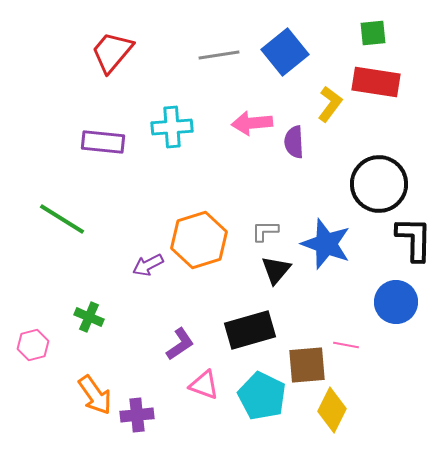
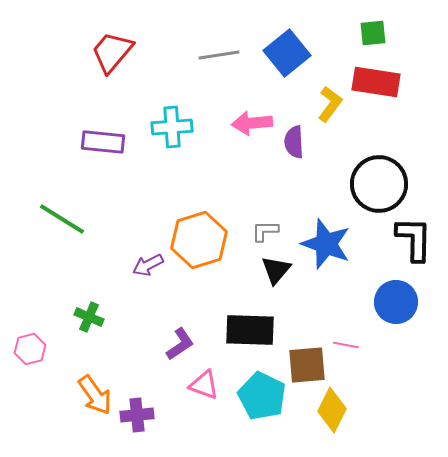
blue square: moved 2 px right, 1 px down
black rectangle: rotated 18 degrees clockwise
pink hexagon: moved 3 px left, 4 px down
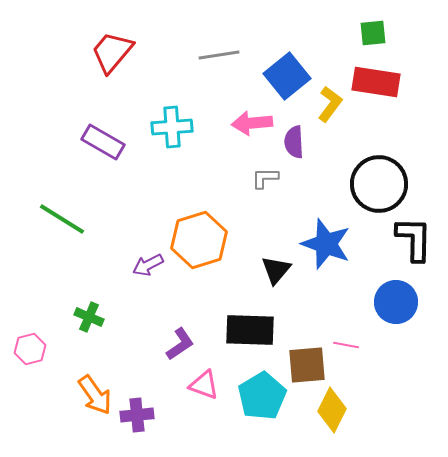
blue square: moved 23 px down
purple rectangle: rotated 24 degrees clockwise
gray L-shape: moved 53 px up
cyan pentagon: rotated 15 degrees clockwise
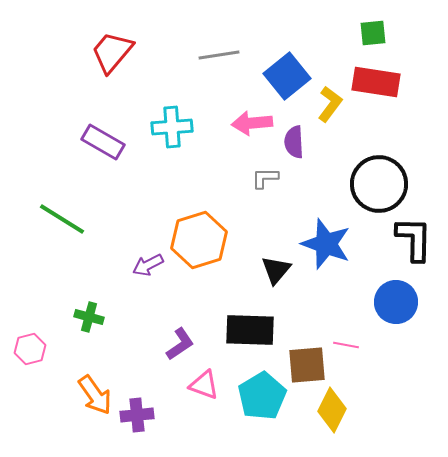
green cross: rotated 8 degrees counterclockwise
